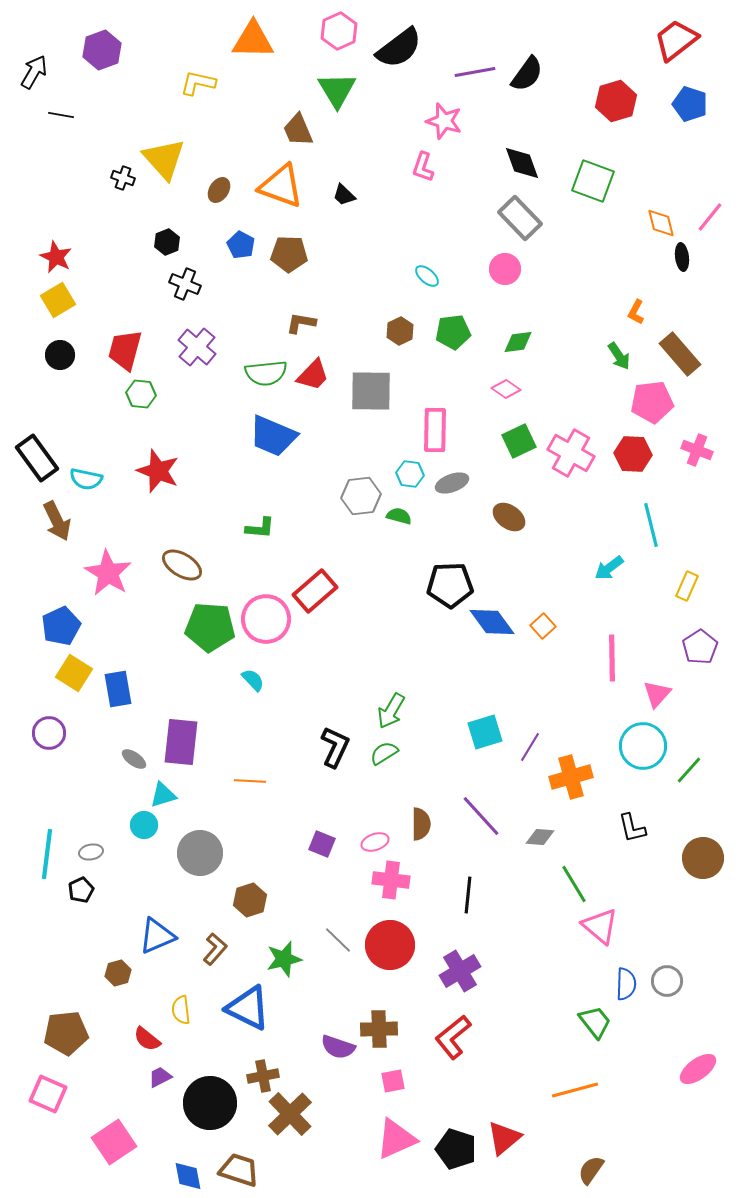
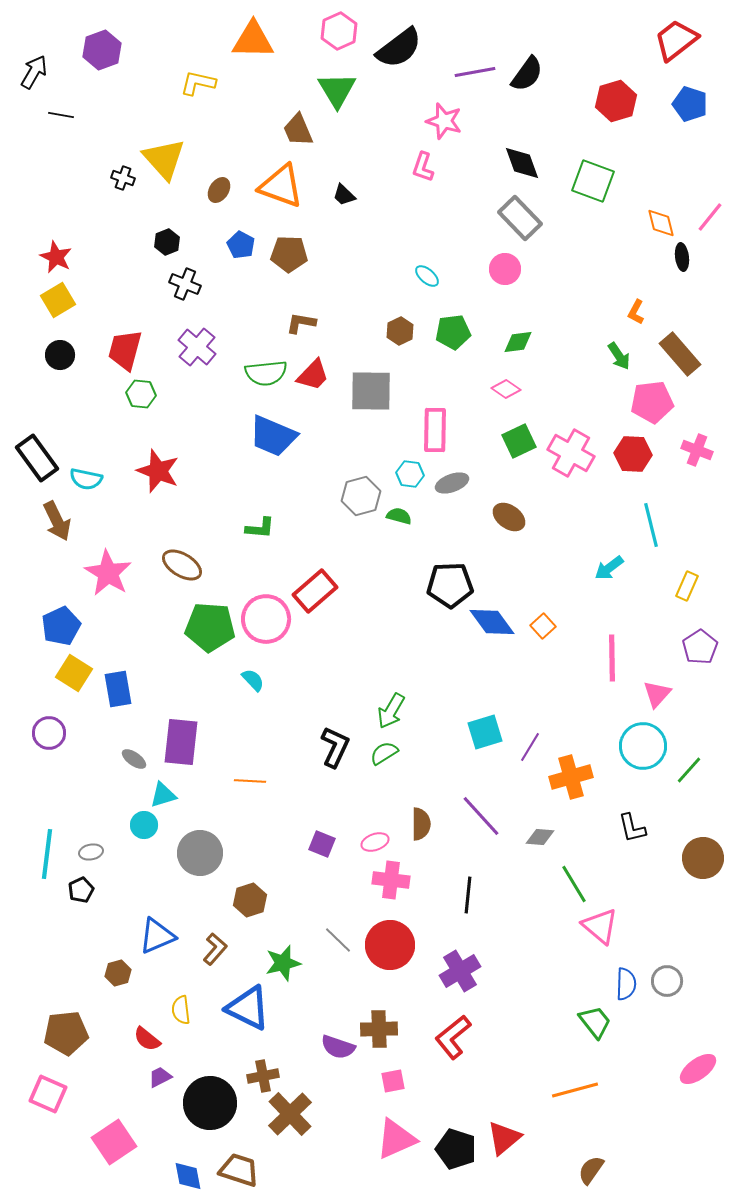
gray hexagon at (361, 496): rotated 9 degrees counterclockwise
green star at (284, 959): moved 1 px left, 4 px down
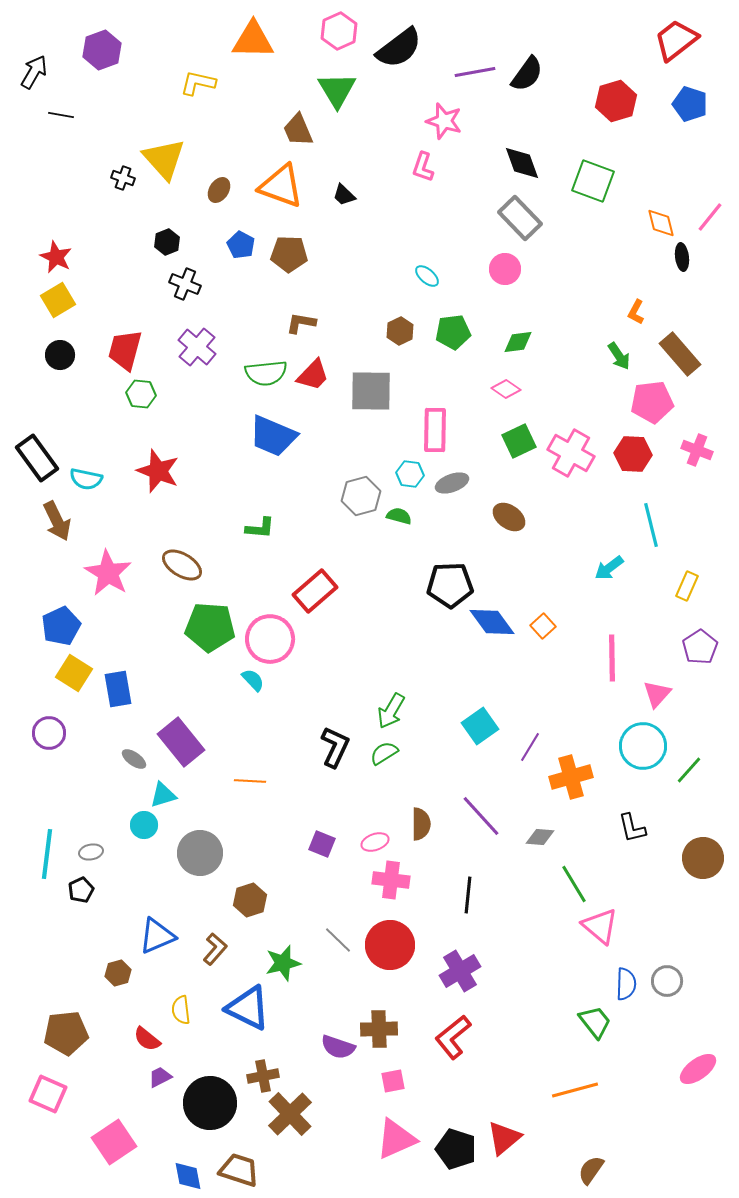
pink circle at (266, 619): moved 4 px right, 20 px down
cyan square at (485, 732): moved 5 px left, 6 px up; rotated 18 degrees counterclockwise
purple rectangle at (181, 742): rotated 45 degrees counterclockwise
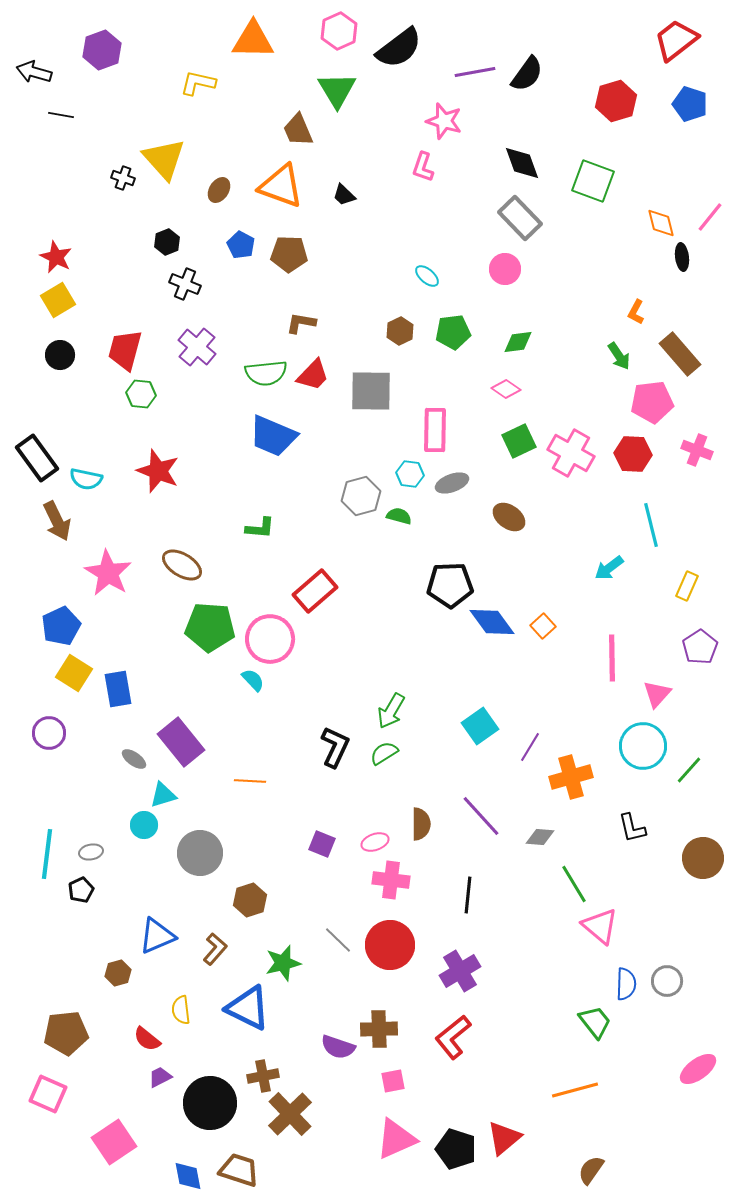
black arrow at (34, 72): rotated 104 degrees counterclockwise
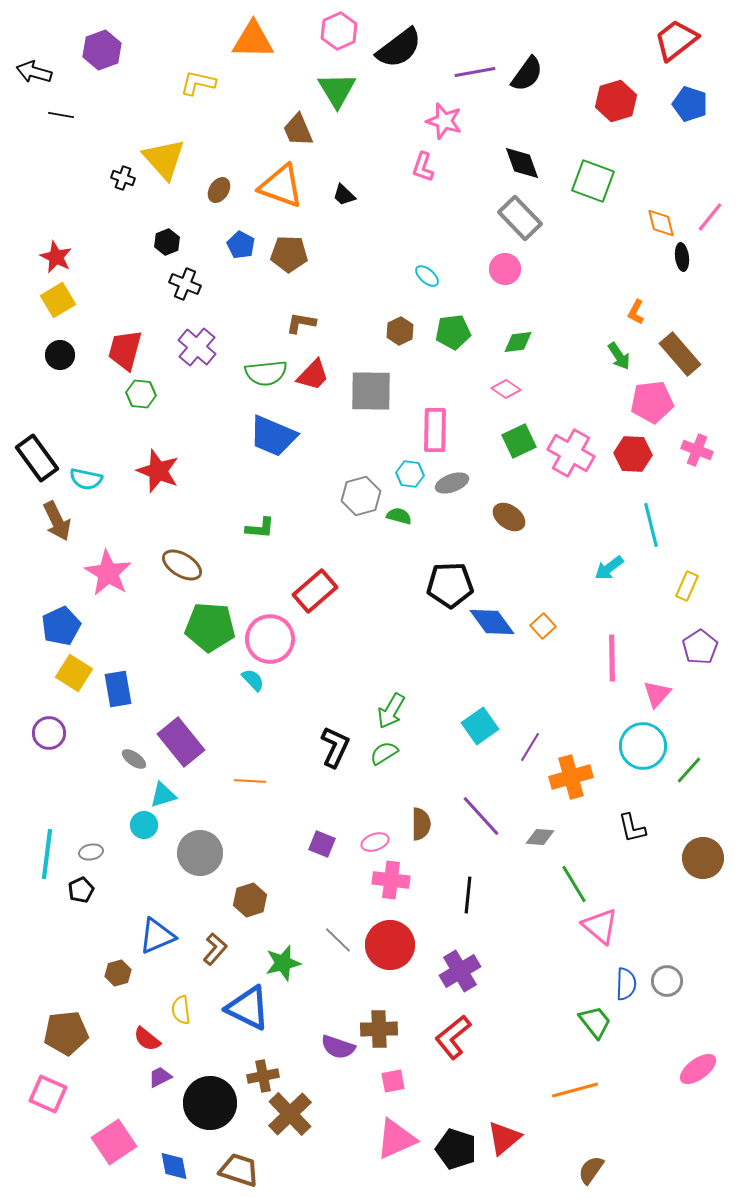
blue diamond at (188, 1176): moved 14 px left, 10 px up
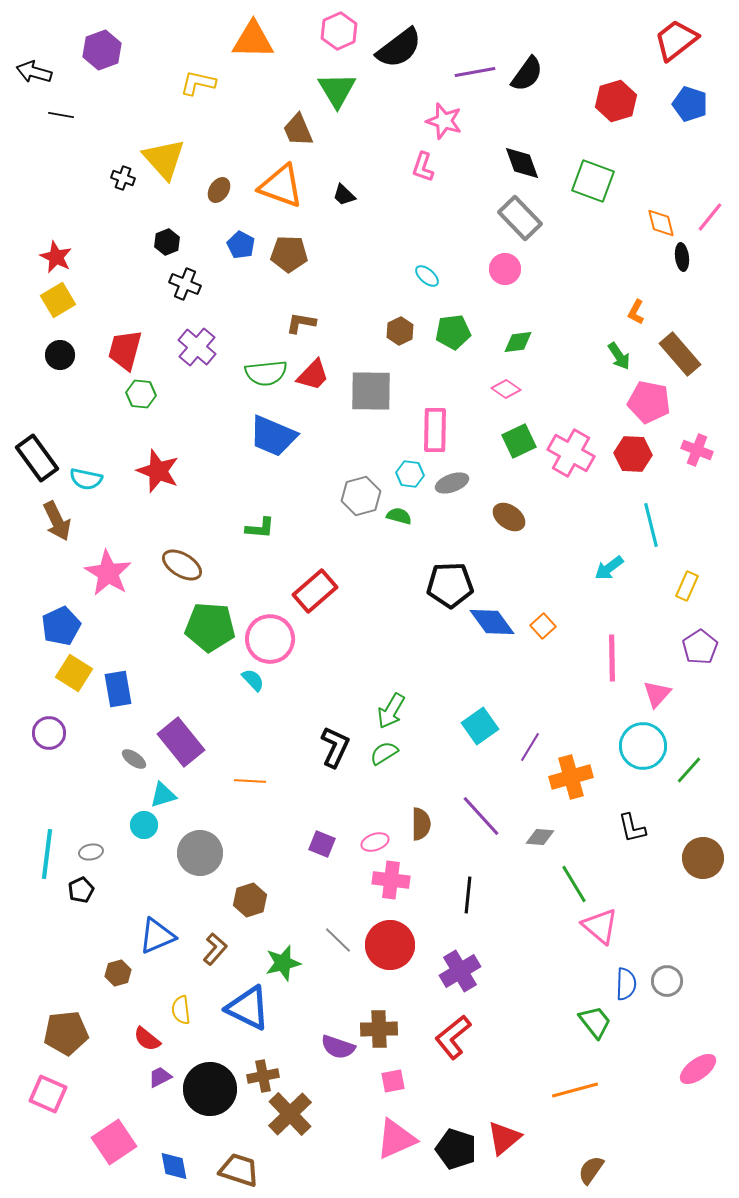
pink pentagon at (652, 402): moved 3 px left; rotated 18 degrees clockwise
black circle at (210, 1103): moved 14 px up
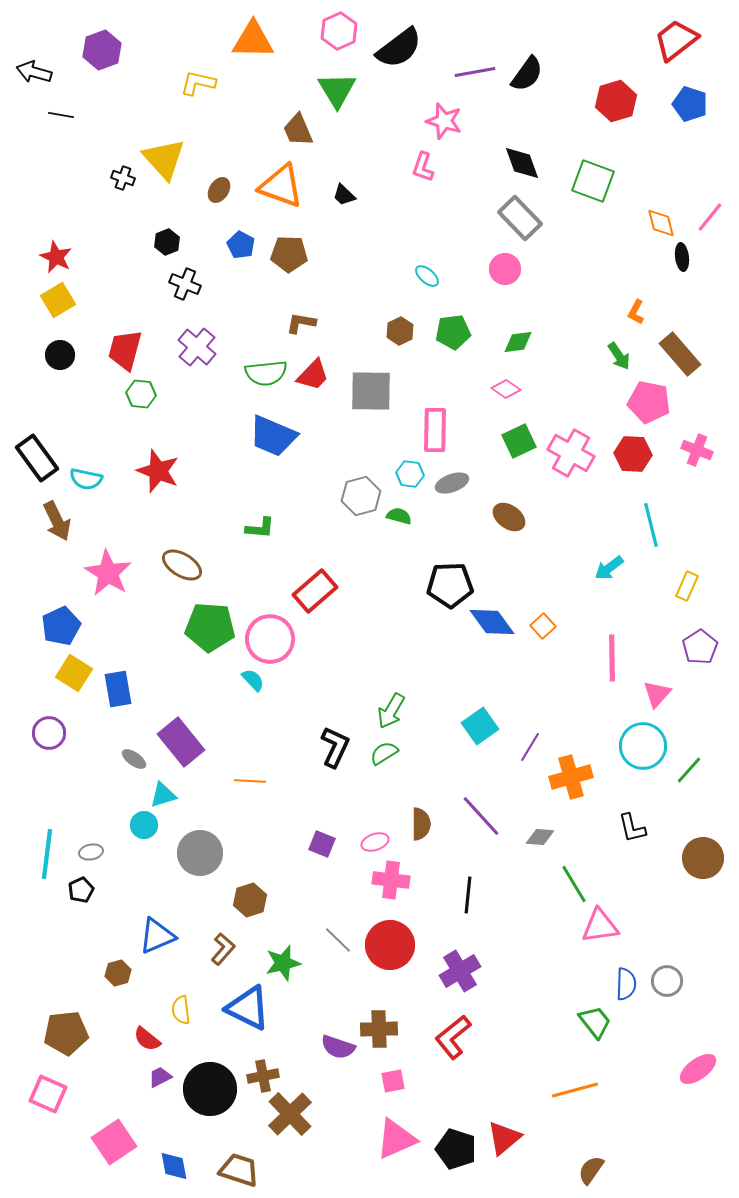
pink triangle at (600, 926): rotated 48 degrees counterclockwise
brown L-shape at (215, 949): moved 8 px right
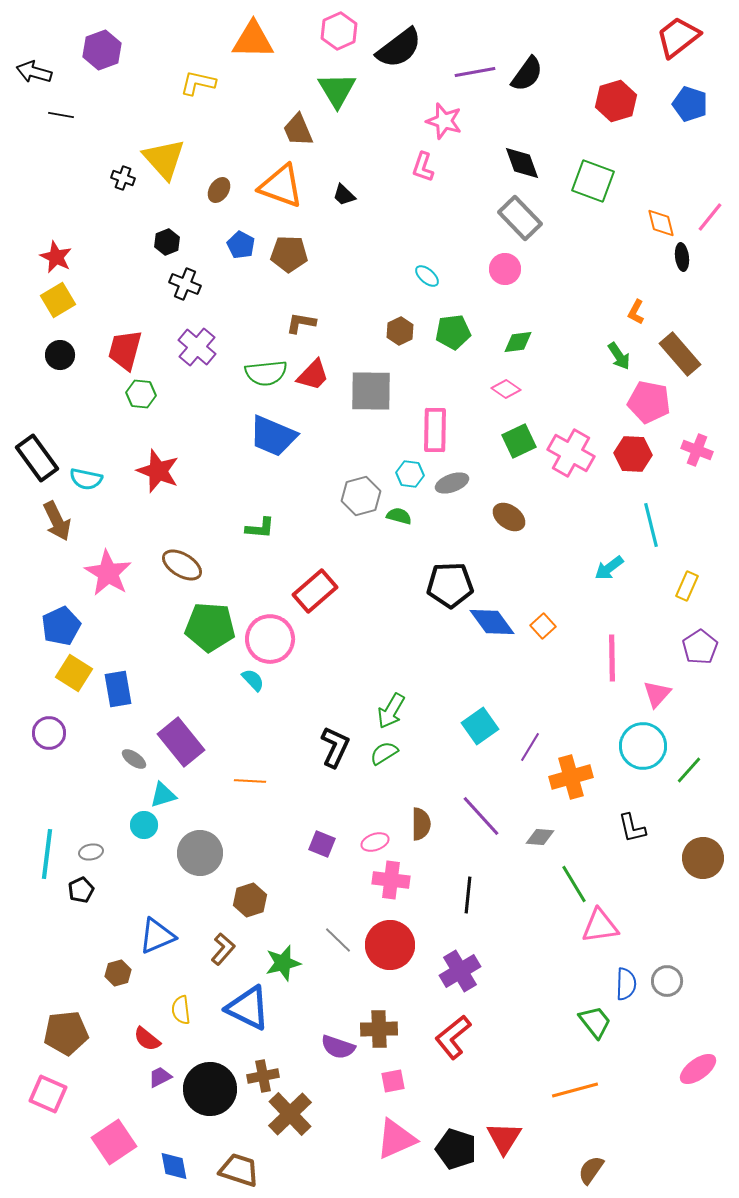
red trapezoid at (676, 40): moved 2 px right, 3 px up
red triangle at (504, 1138): rotated 18 degrees counterclockwise
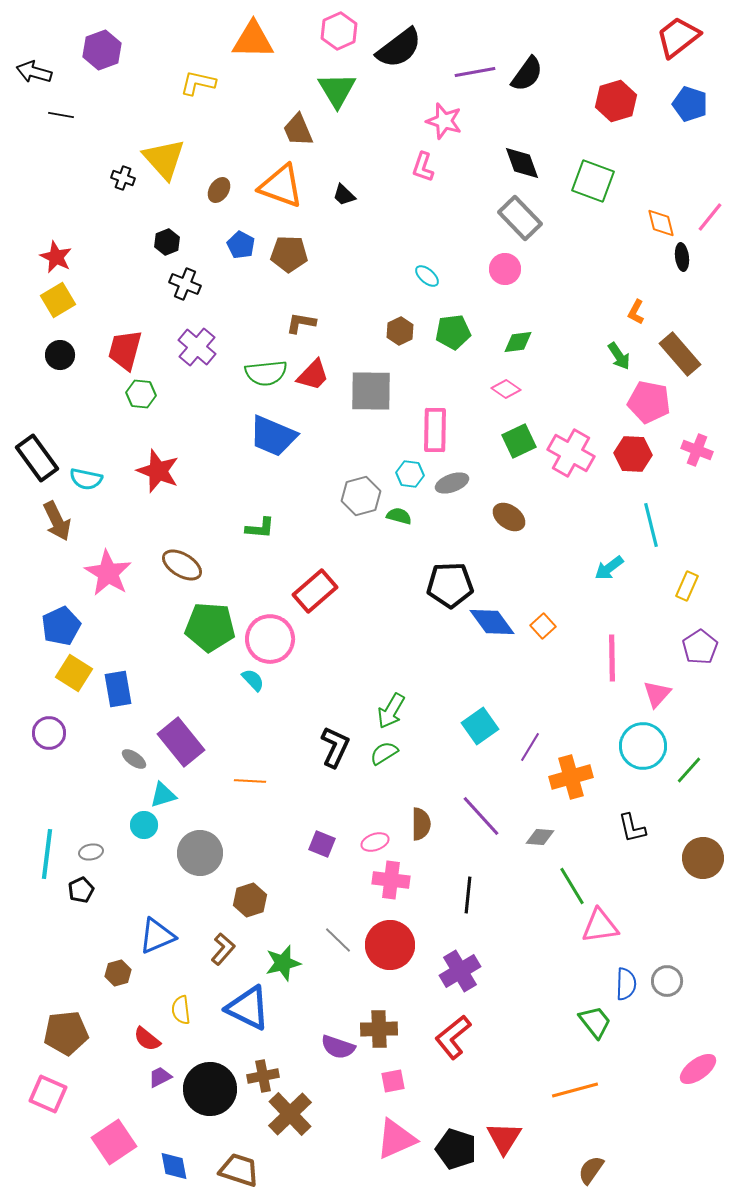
green line at (574, 884): moved 2 px left, 2 px down
